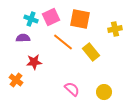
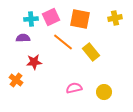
cyan cross: rotated 24 degrees counterclockwise
yellow cross: moved 11 px up
pink semicircle: moved 2 px right, 1 px up; rotated 56 degrees counterclockwise
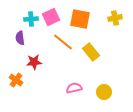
purple semicircle: moved 3 px left; rotated 96 degrees counterclockwise
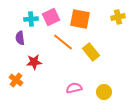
yellow cross: moved 3 px right, 1 px up
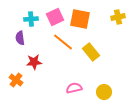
pink square: moved 4 px right
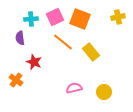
orange square: rotated 10 degrees clockwise
red star: rotated 28 degrees clockwise
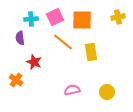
orange square: moved 2 px right, 1 px down; rotated 20 degrees counterclockwise
yellow rectangle: rotated 30 degrees clockwise
pink semicircle: moved 2 px left, 2 px down
yellow circle: moved 3 px right
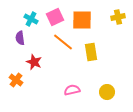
cyan cross: rotated 32 degrees clockwise
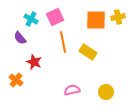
orange square: moved 14 px right
purple semicircle: rotated 32 degrees counterclockwise
orange line: rotated 40 degrees clockwise
yellow rectangle: moved 3 px left; rotated 48 degrees counterclockwise
yellow circle: moved 1 px left
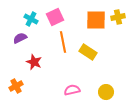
purple semicircle: rotated 104 degrees clockwise
orange cross: moved 6 px down; rotated 24 degrees clockwise
